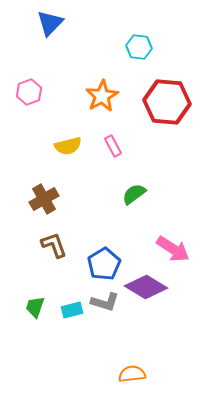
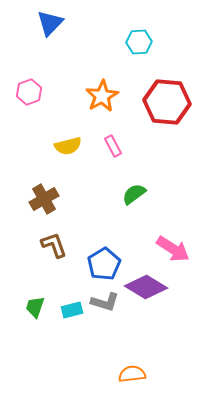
cyan hexagon: moved 5 px up; rotated 10 degrees counterclockwise
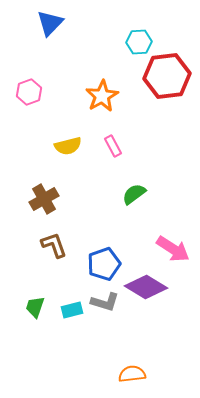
red hexagon: moved 26 px up; rotated 12 degrees counterclockwise
blue pentagon: rotated 12 degrees clockwise
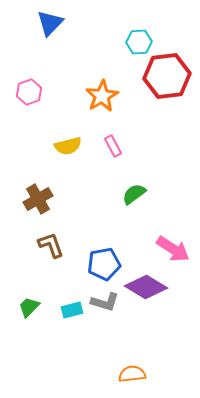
brown cross: moved 6 px left
brown L-shape: moved 3 px left
blue pentagon: rotated 8 degrees clockwise
green trapezoid: moved 6 px left; rotated 25 degrees clockwise
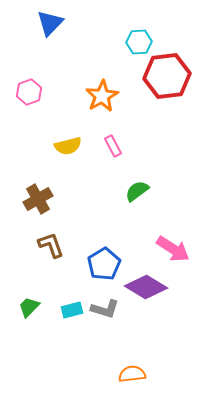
green semicircle: moved 3 px right, 3 px up
blue pentagon: rotated 20 degrees counterclockwise
gray L-shape: moved 7 px down
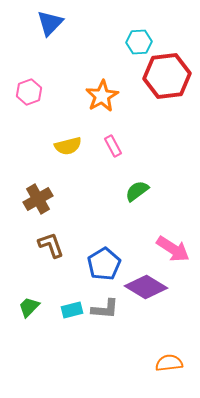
gray L-shape: rotated 12 degrees counterclockwise
orange semicircle: moved 37 px right, 11 px up
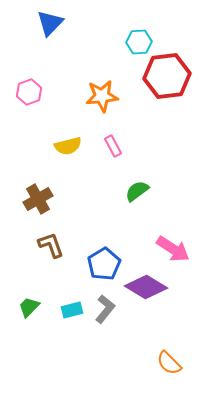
orange star: rotated 24 degrees clockwise
gray L-shape: rotated 56 degrees counterclockwise
orange semicircle: rotated 128 degrees counterclockwise
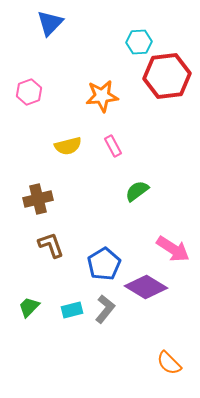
brown cross: rotated 16 degrees clockwise
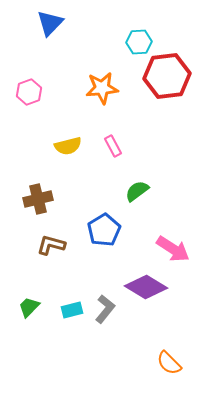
orange star: moved 8 px up
brown L-shape: rotated 56 degrees counterclockwise
blue pentagon: moved 34 px up
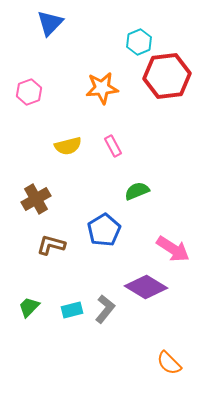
cyan hexagon: rotated 20 degrees counterclockwise
green semicircle: rotated 15 degrees clockwise
brown cross: moved 2 px left; rotated 16 degrees counterclockwise
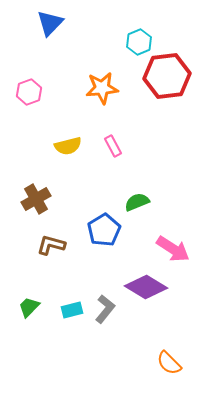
green semicircle: moved 11 px down
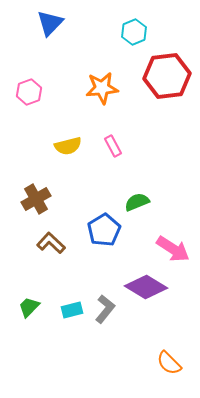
cyan hexagon: moved 5 px left, 10 px up
brown L-shape: moved 2 px up; rotated 28 degrees clockwise
